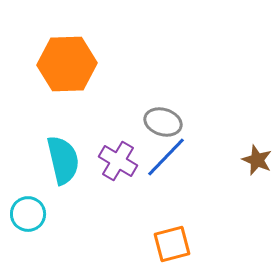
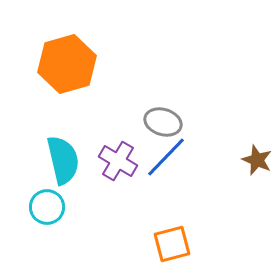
orange hexagon: rotated 14 degrees counterclockwise
cyan circle: moved 19 px right, 7 px up
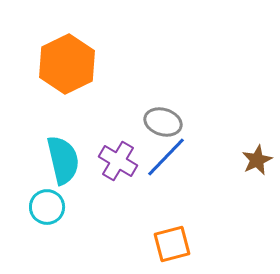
orange hexagon: rotated 10 degrees counterclockwise
brown star: rotated 24 degrees clockwise
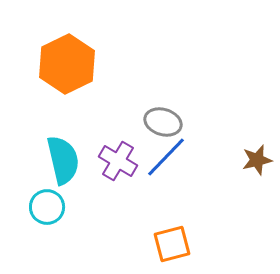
brown star: rotated 12 degrees clockwise
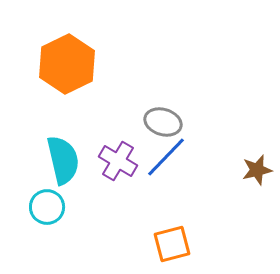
brown star: moved 10 px down
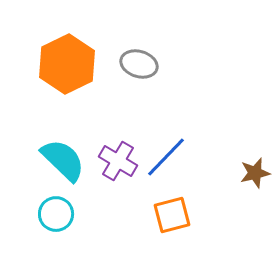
gray ellipse: moved 24 px left, 58 px up
cyan semicircle: rotated 33 degrees counterclockwise
brown star: moved 2 px left, 3 px down
cyan circle: moved 9 px right, 7 px down
orange square: moved 29 px up
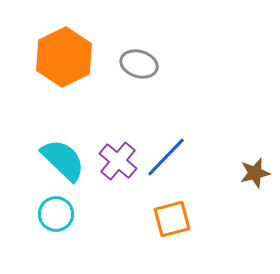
orange hexagon: moved 3 px left, 7 px up
purple cross: rotated 9 degrees clockwise
orange square: moved 4 px down
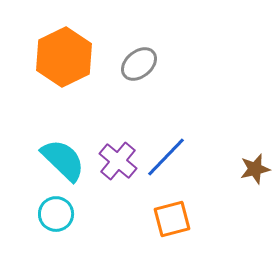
gray ellipse: rotated 57 degrees counterclockwise
brown star: moved 4 px up
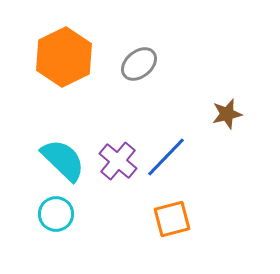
brown star: moved 28 px left, 55 px up
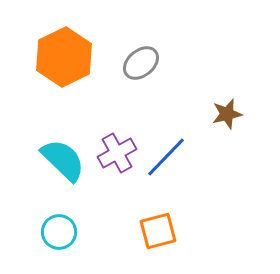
gray ellipse: moved 2 px right, 1 px up
purple cross: moved 1 px left, 8 px up; rotated 21 degrees clockwise
cyan circle: moved 3 px right, 18 px down
orange square: moved 14 px left, 12 px down
